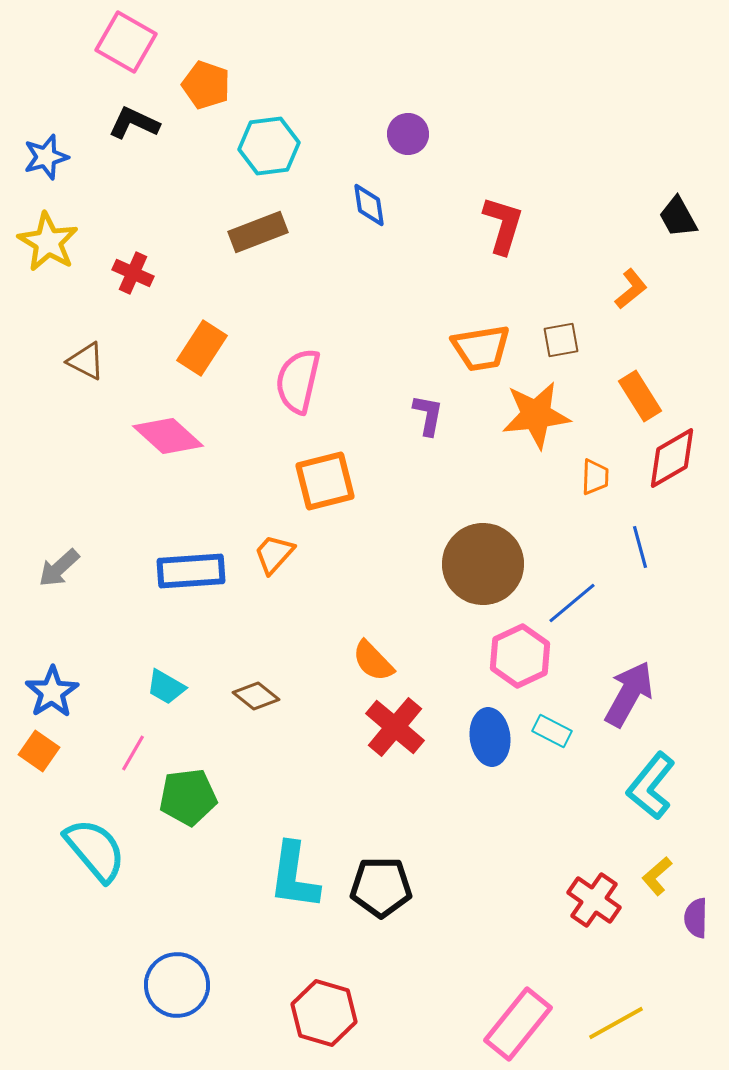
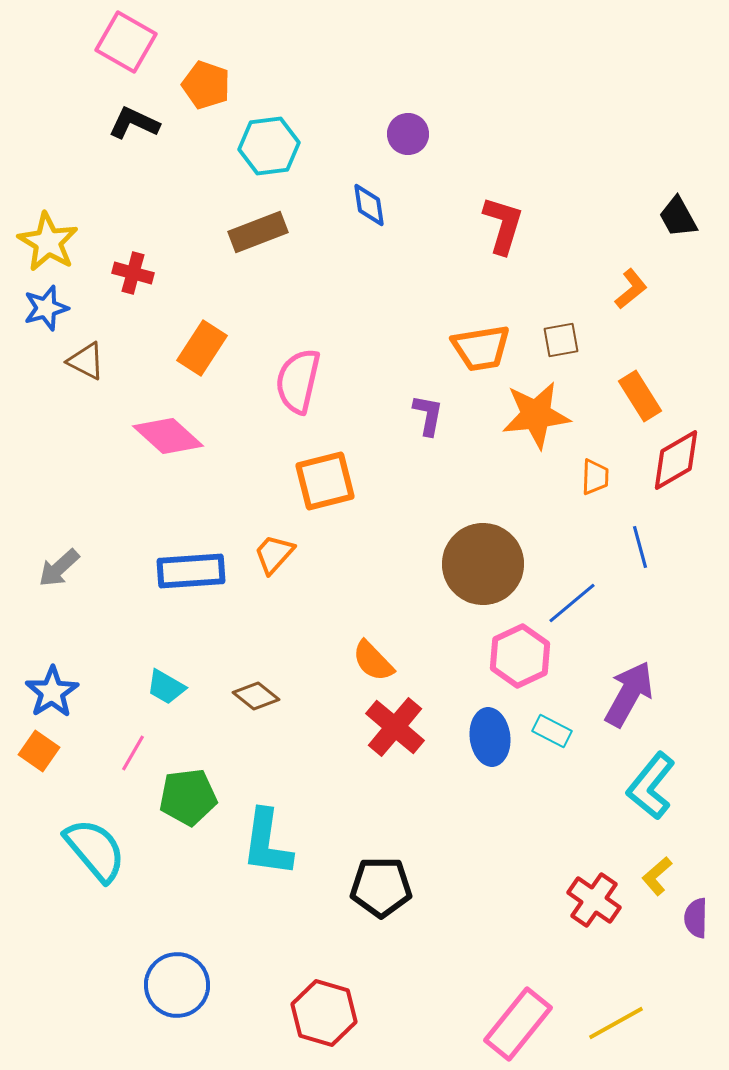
blue star at (46, 157): moved 151 px down
red cross at (133, 273): rotated 9 degrees counterclockwise
red diamond at (672, 458): moved 4 px right, 2 px down
cyan L-shape at (294, 876): moved 27 px left, 33 px up
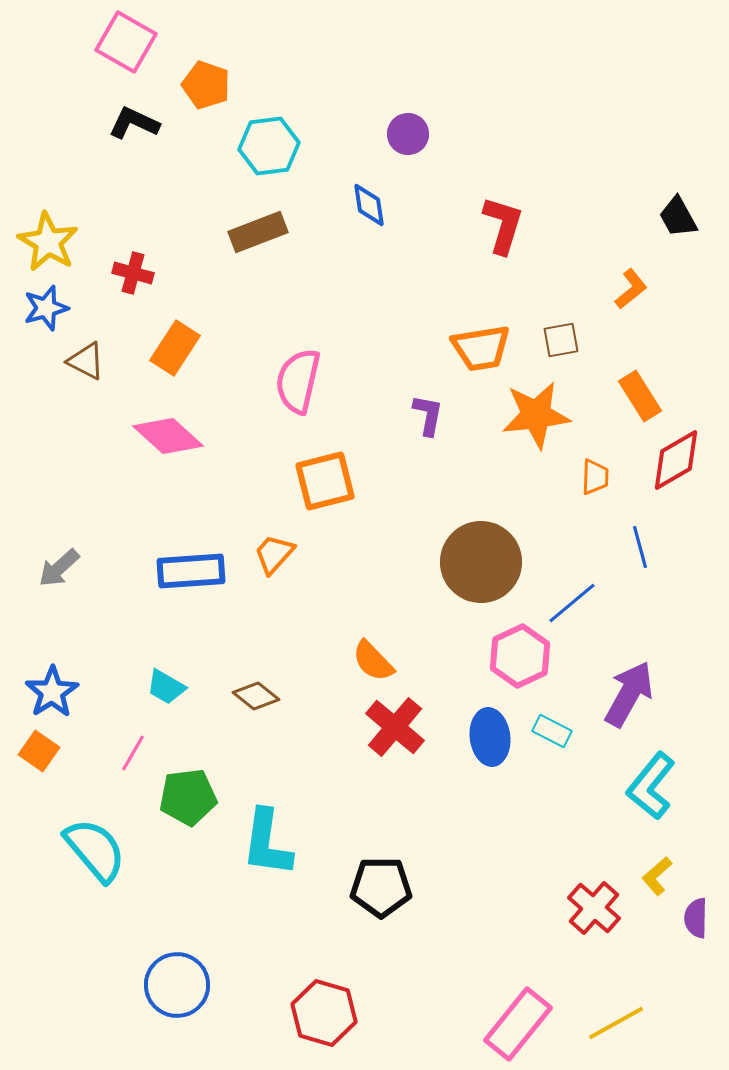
orange rectangle at (202, 348): moved 27 px left
brown circle at (483, 564): moved 2 px left, 2 px up
red cross at (594, 900): moved 8 px down; rotated 6 degrees clockwise
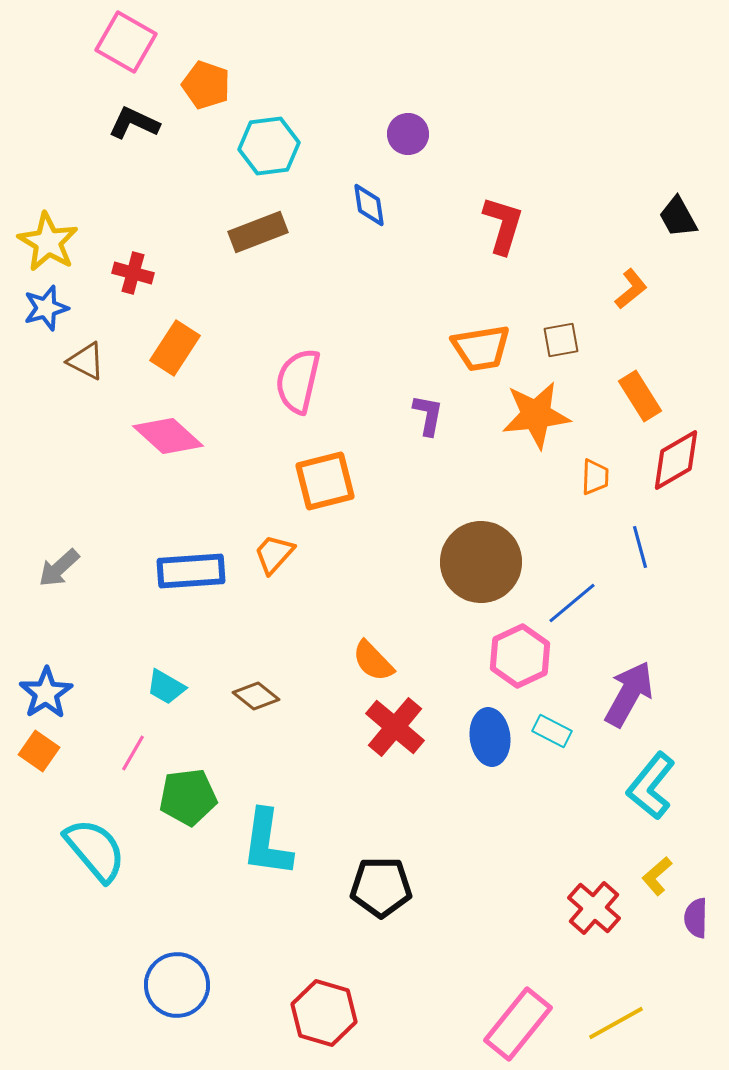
blue star at (52, 692): moved 6 px left, 1 px down
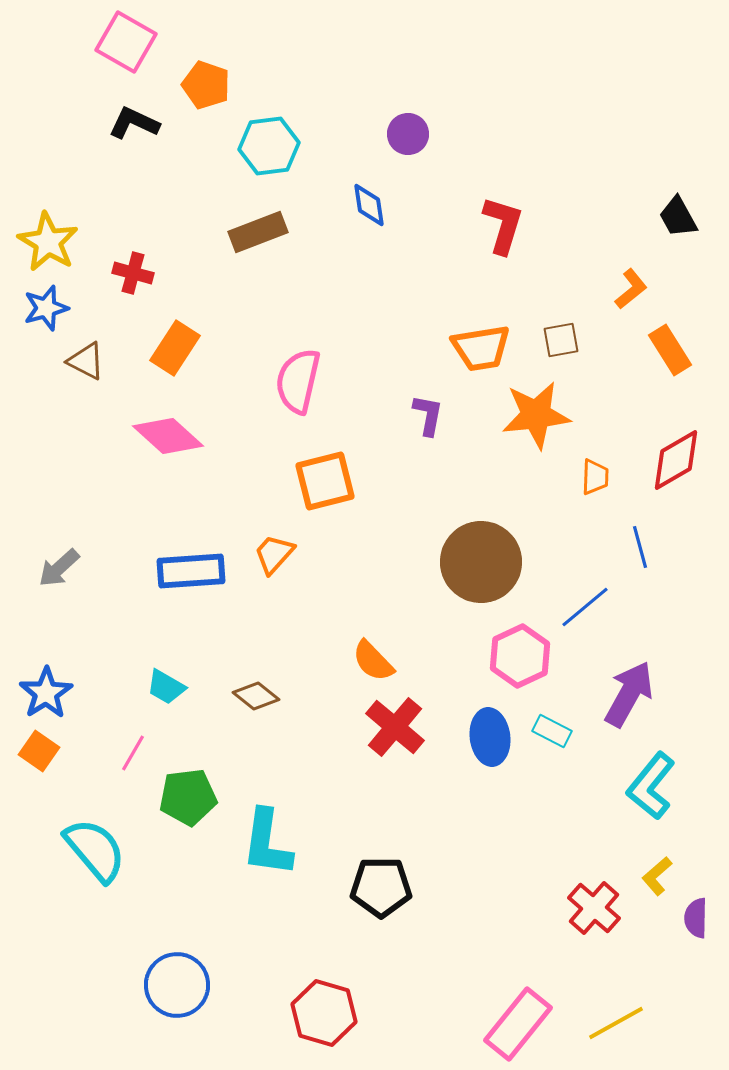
orange rectangle at (640, 396): moved 30 px right, 46 px up
blue line at (572, 603): moved 13 px right, 4 px down
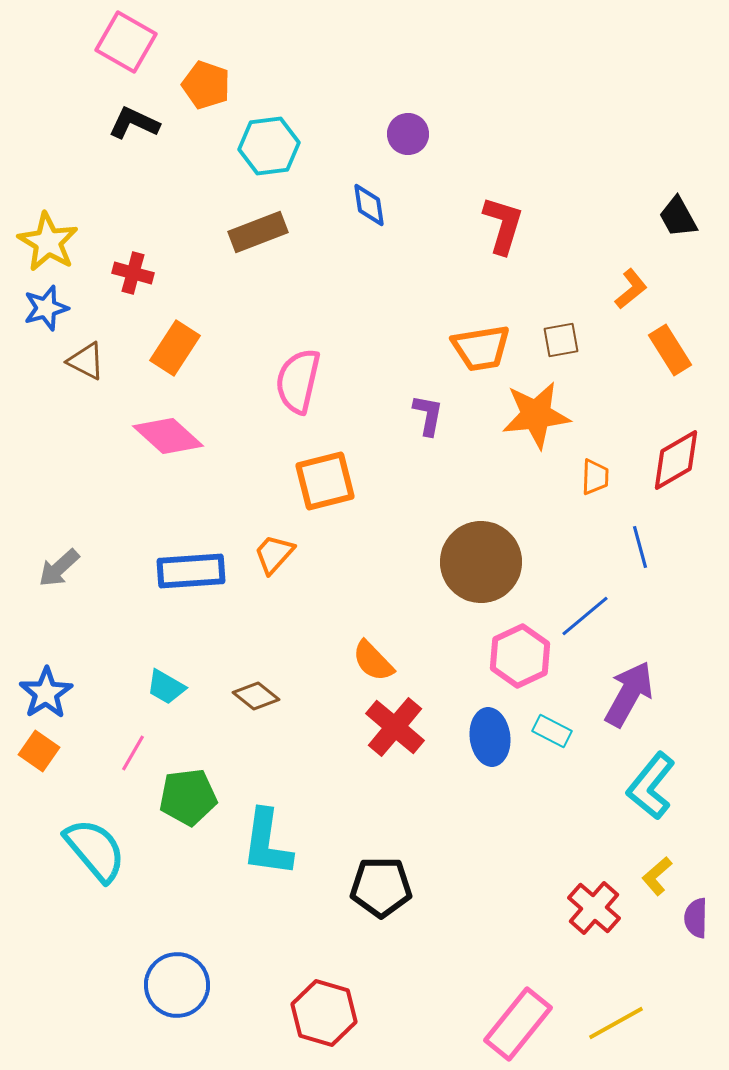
blue line at (585, 607): moved 9 px down
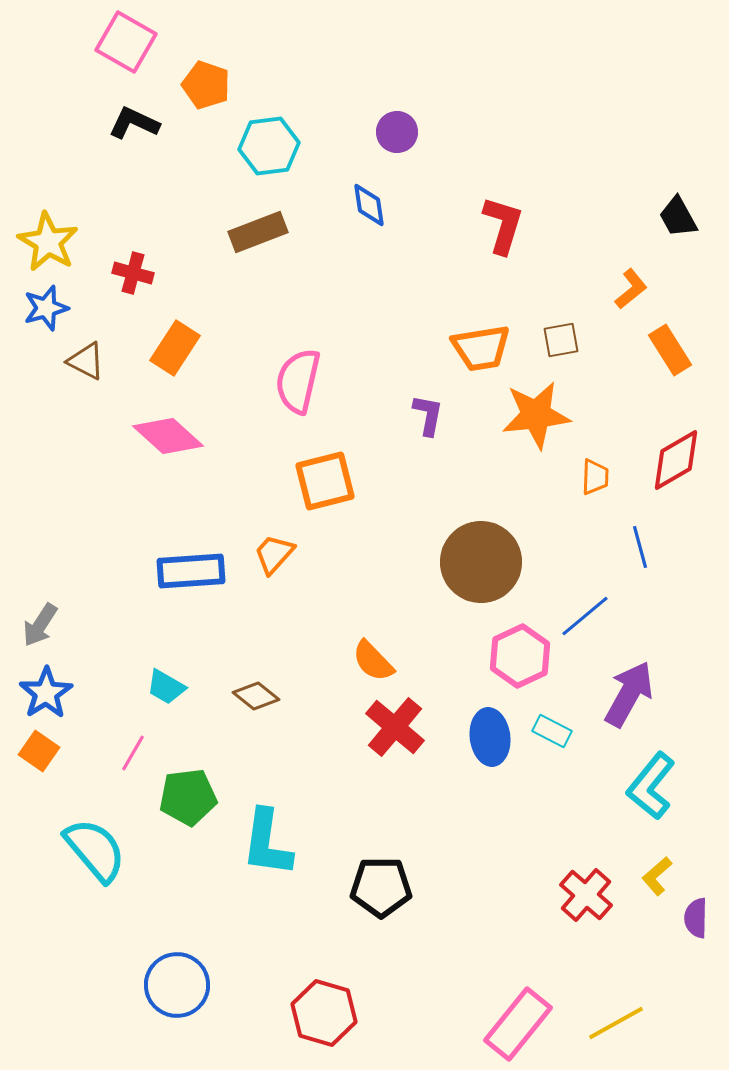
purple circle at (408, 134): moved 11 px left, 2 px up
gray arrow at (59, 568): moved 19 px left, 57 px down; rotated 15 degrees counterclockwise
red cross at (594, 908): moved 8 px left, 13 px up
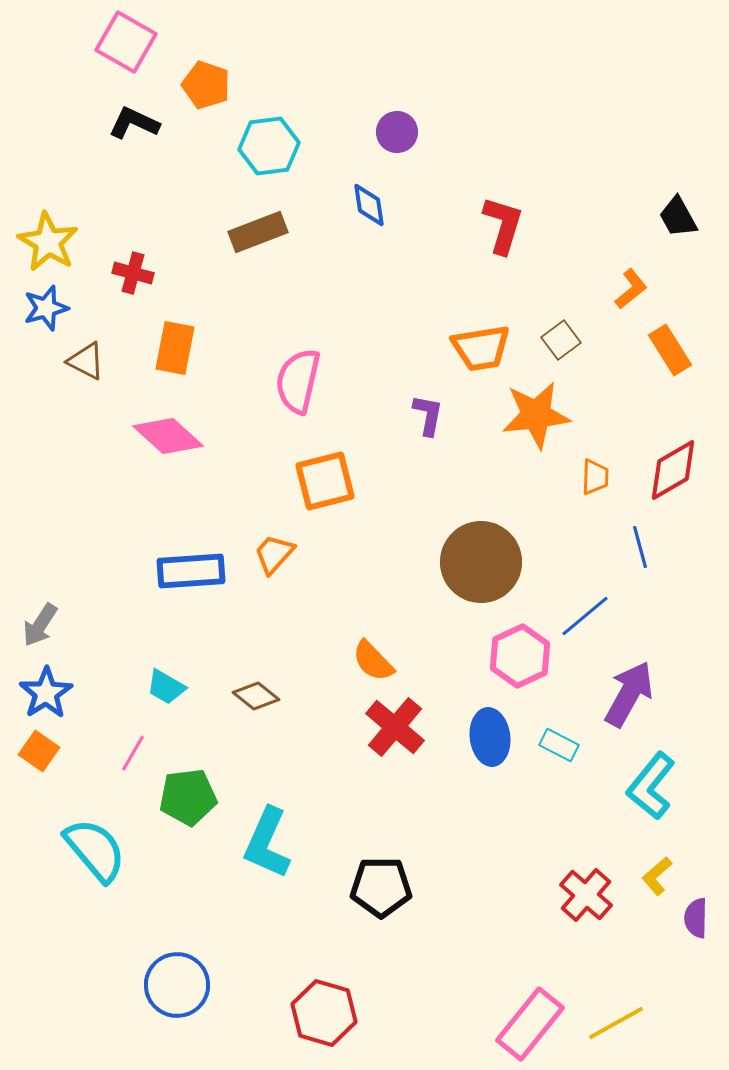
brown square at (561, 340): rotated 27 degrees counterclockwise
orange rectangle at (175, 348): rotated 22 degrees counterclockwise
red diamond at (676, 460): moved 3 px left, 10 px down
cyan rectangle at (552, 731): moved 7 px right, 14 px down
cyan L-shape at (267, 843): rotated 16 degrees clockwise
pink rectangle at (518, 1024): moved 12 px right
